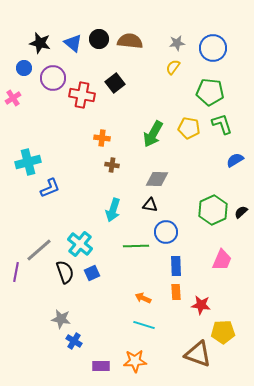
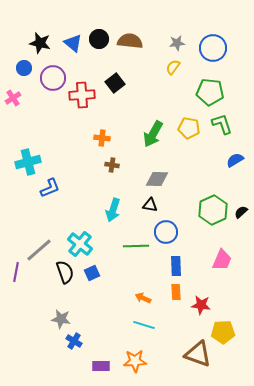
red cross at (82, 95): rotated 15 degrees counterclockwise
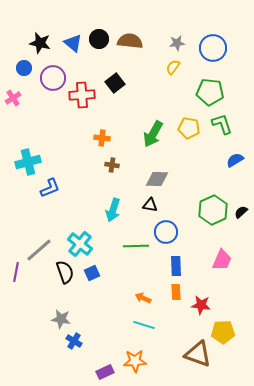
purple rectangle at (101, 366): moved 4 px right, 6 px down; rotated 24 degrees counterclockwise
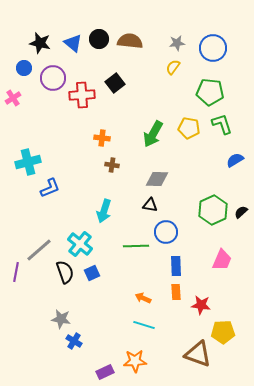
cyan arrow at (113, 210): moved 9 px left, 1 px down
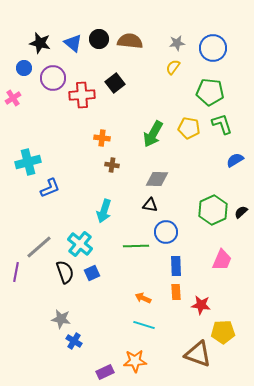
gray line at (39, 250): moved 3 px up
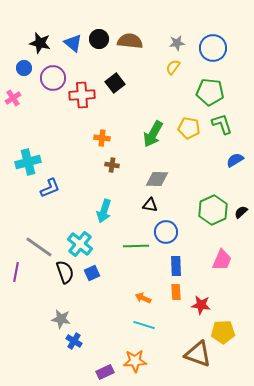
gray line at (39, 247): rotated 76 degrees clockwise
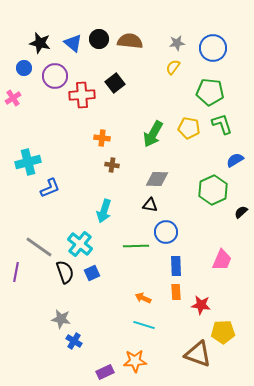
purple circle at (53, 78): moved 2 px right, 2 px up
green hexagon at (213, 210): moved 20 px up
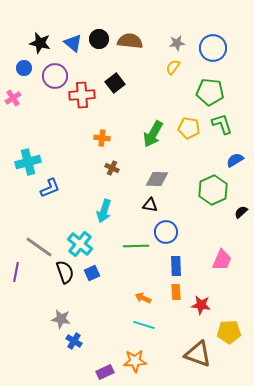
brown cross at (112, 165): moved 3 px down; rotated 16 degrees clockwise
yellow pentagon at (223, 332): moved 6 px right
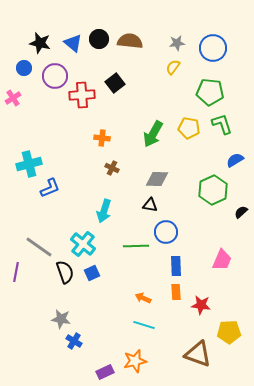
cyan cross at (28, 162): moved 1 px right, 2 px down
cyan cross at (80, 244): moved 3 px right
orange star at (135, 361): rotated 10 degrees counterclockwise
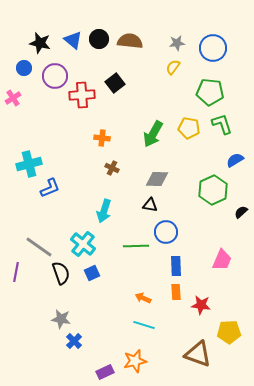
blue triangle at (73, 43): moved 3 px up
black semicircle at (65, 272): moved 4 px left, 1 px down
blue cross at (74, 341): rotated 14 degrees clockwise
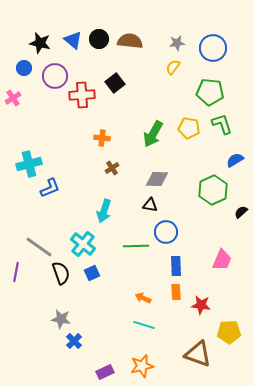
brown cross at (112, 168): rotated 32 degrees clockwise
orange star at (135, 361): moved 7 px right, 5 px down
